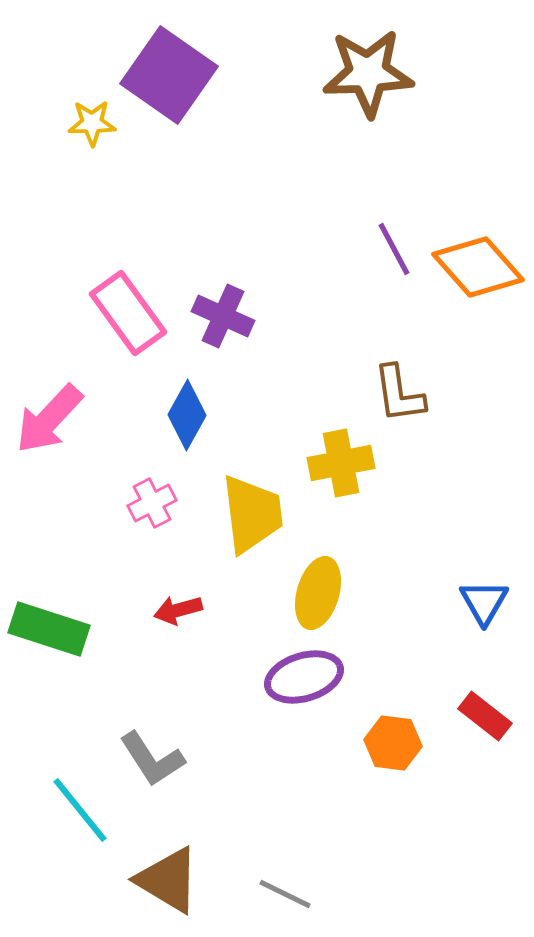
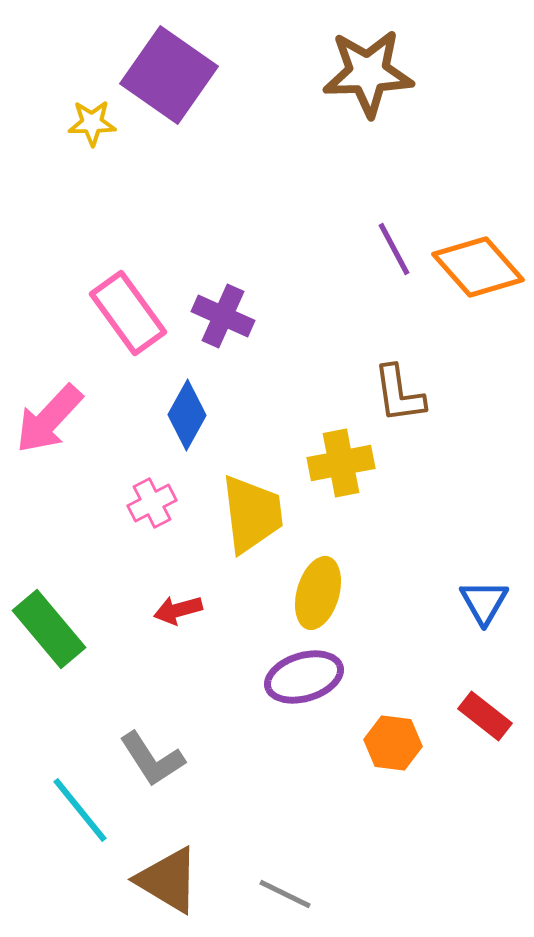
green rectangle: rotated 32 degrees clockwise
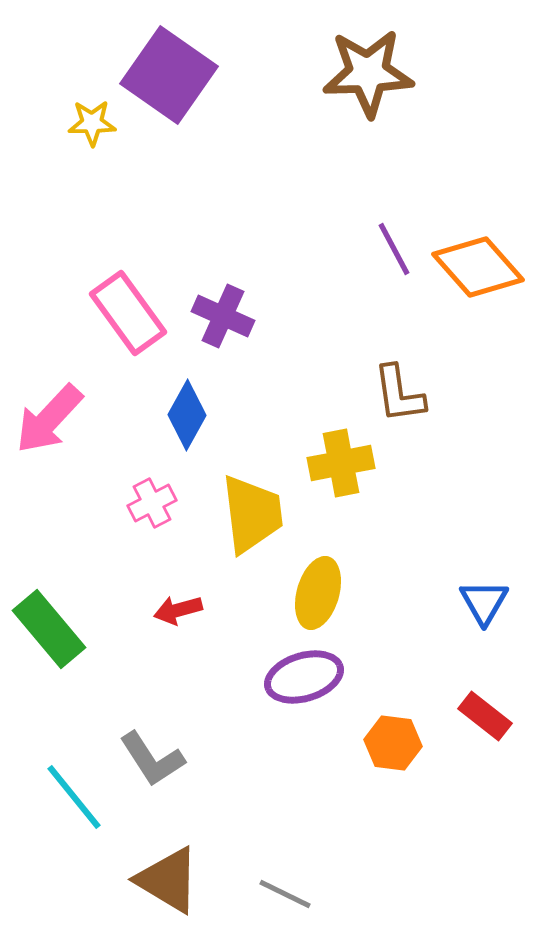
cyan line: moved 6 px left, 13 px up
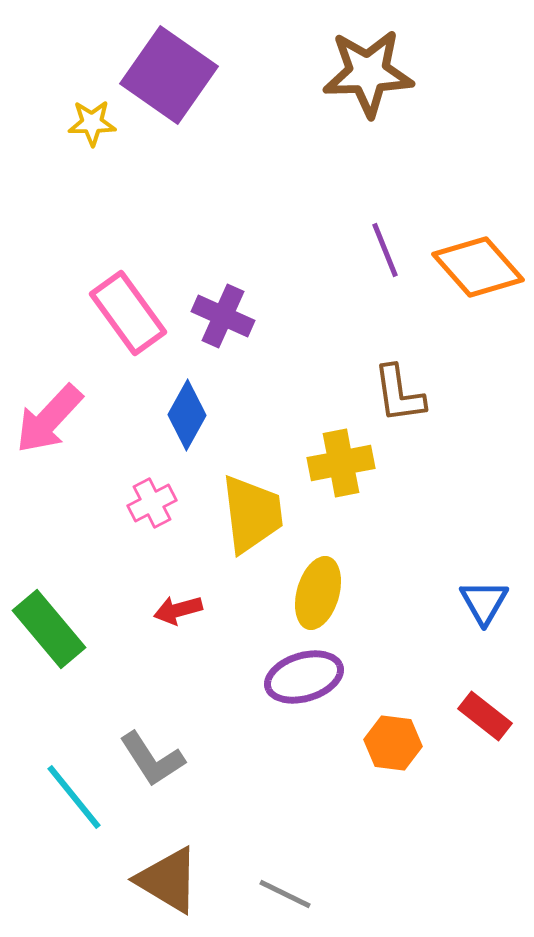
purple line: moved 9 px left, 1 px down; rotated 6 degrees clockwise
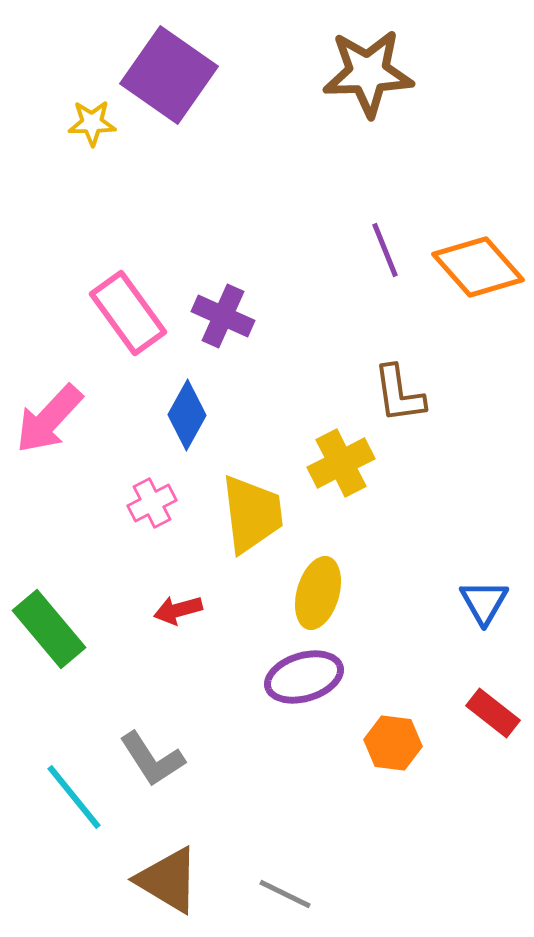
yellow cross: rotated 16 degrees counterclockwise
red rectangle: moved 8 px right, 3 px up
